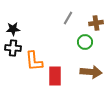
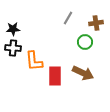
brown arrow: moved 8 px left, 1 px down; rotated 20 degrees clockwise
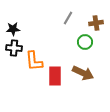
black cross: moved 1 px right
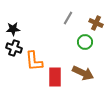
brown cross: rotated 32 degrees clockwise
black cross: rotated 14 degrees clockwise
red rectangle: moved 1 px down
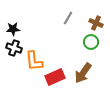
green circle: moved 6 px right
brown arrow: rotated 100 degrees clockwise
red rectangle: rotated 66 degrees clockwise
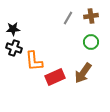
brown cross: moved 5 px left, 7 px up; rotated 32 degrees counterclockwise
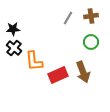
black cross: rotated 21 degrees clockwise
brown arrow: moved 1 px up; rotated 55 degrees counterclockwise
red rectangle: moved 3 px right, 2 px up
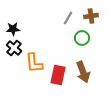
green circle: moved 9 px left, 4 px up
orange L-shape: moved 2 px down
red rectangle: rotated 54 degrees counterclockwise
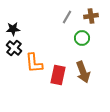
gray line: moved 1 px left, 1 px up
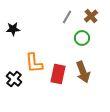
brown cross: rotated 32 degrees counterclockwise
black cross: moved 31 px down
red rectangle: moved 1 px up
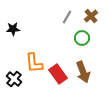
red rectangle: rotated 48 degrees counterclockwise
